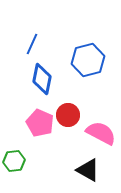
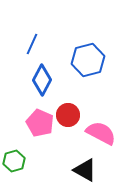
blue diamond: moved 1 px down; rotated 16 degrees clockwise
green hexagon: rotated 10 degrees counterclockwise
black triangle: moved 3 px left
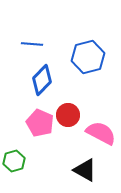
blue line: rotated 70 degrees clockwise
blue hexagon: moved 3 px up
blue diamond: rotated 16 degrees clockwise
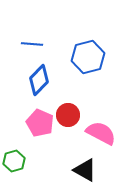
blue diamond: moved 3 px left
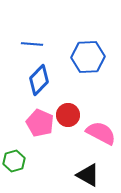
blue hexagon: rotated 12 degrees clockwise
black triangle: moved 3 px right, 5 px down
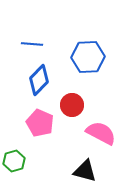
red circle: moved 4 px right, 10 px up
black triangle: moved 3 px left, 4 px up; rotated 15 degrees counterclockwise
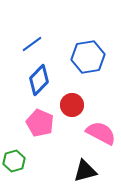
blue line: rotated 40 degrees counterclockwise
blue hexagon: rotated 8 degrees counterclockwise
black triangle: rotated 30 degrees counterclockwise
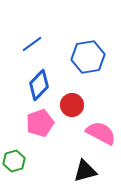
blue diamond: moved 5 px down
pink pentagon: rotated 28 degrees clockwise
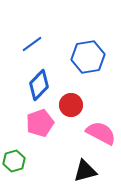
red circle: moved 1 px left
